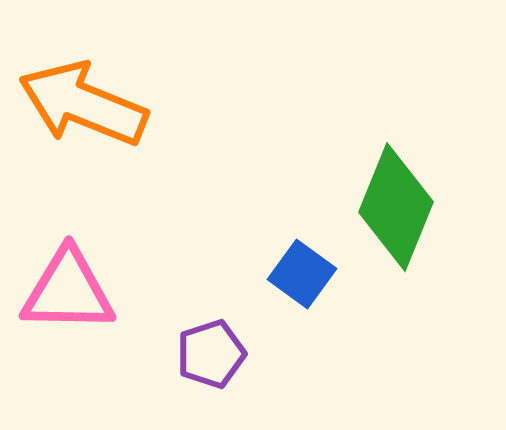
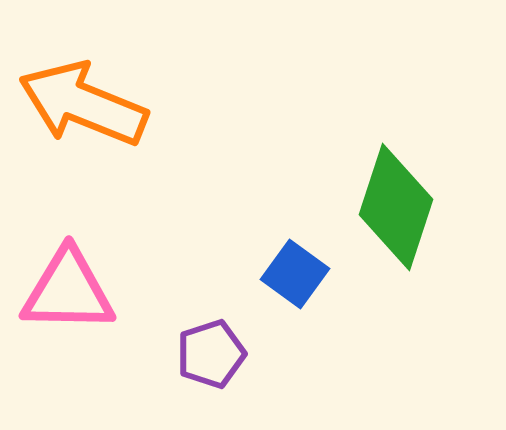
green diamond: rotated 4 degrees counterclockwise
blue square: moved 7 px left
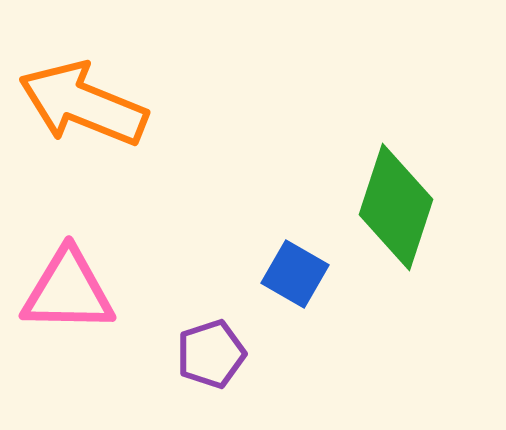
blue square: rotated 6 degrees counterclockwise
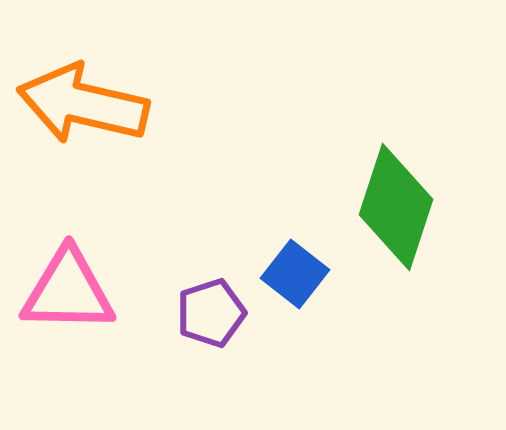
orange arrow: rotated 9 degrees counterclockwise
blue square: rotated 8 degrees clockwise
purple pentagon: moved 41 px up
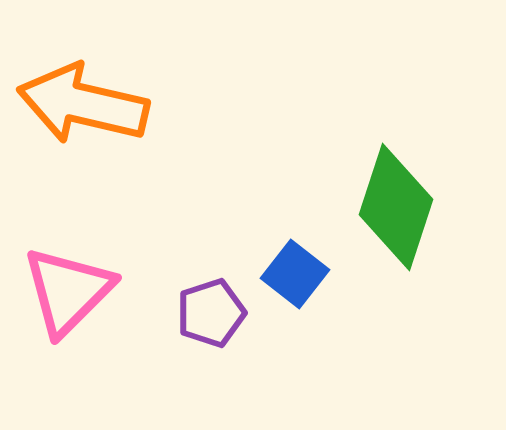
pink triangle: rotated 46 degrees counterclockwise
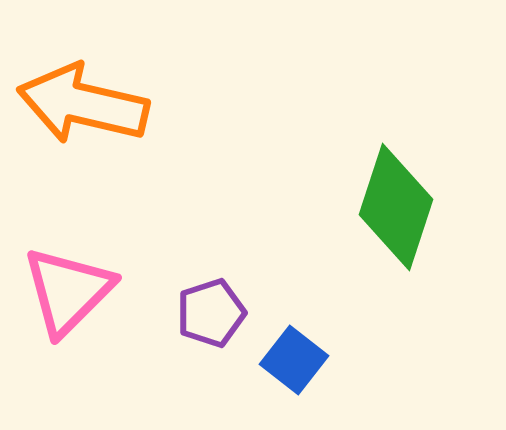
blue square: moved 1 px left, 86 px down
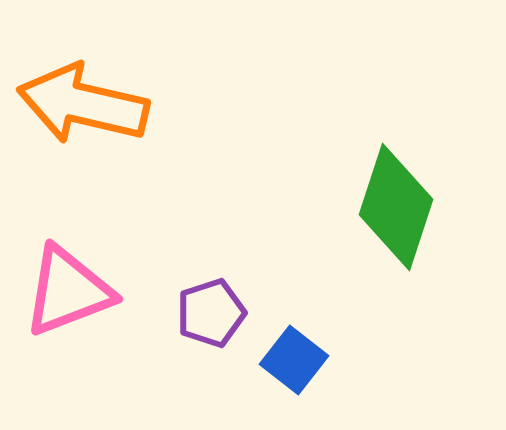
pink triangle: rotated 24 degrees clockwise
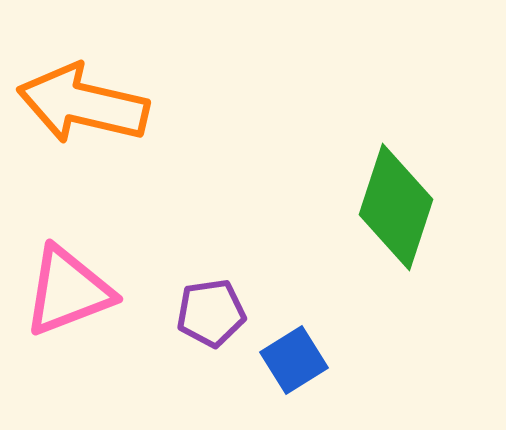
purple pentagon: rotated 10 degrees clockwise
blue square: rotated 20 degrees clockwise
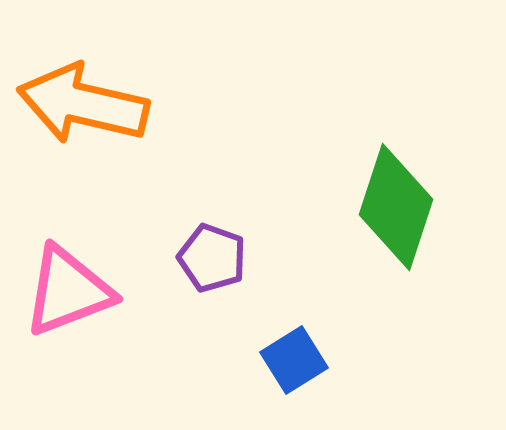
purple pentagon: moved 1 px right, 55 px up; rotated 28 degrees clockwise
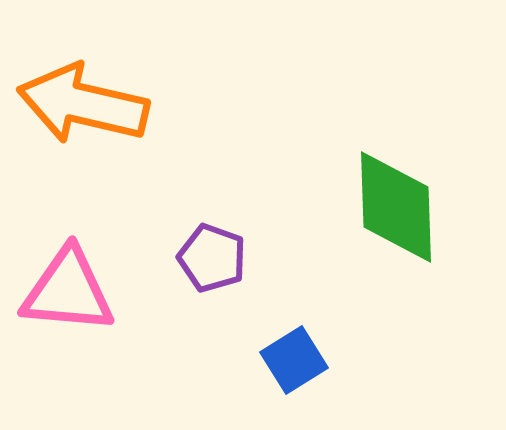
green diamond: rotated 20 degrees counterclockwise
pink triangle: rotated 26 degrees clockwise
